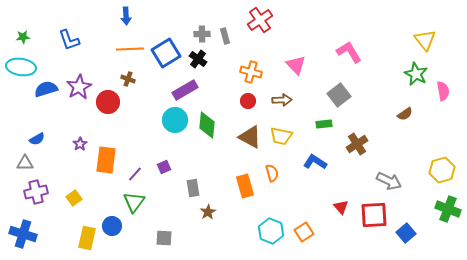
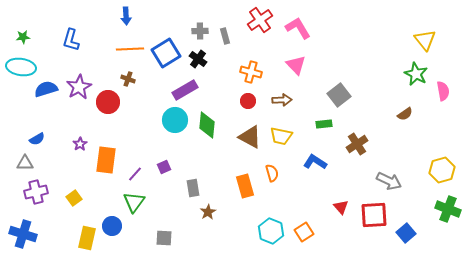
gray cross at (202, 34): moved 2 px left, 3 px up
blue L-shape at (69, 40): moved 2 px right; rotated 35 degrees clockwise
pink L-shape at (349, 52): moved 51 px left, 24 px up
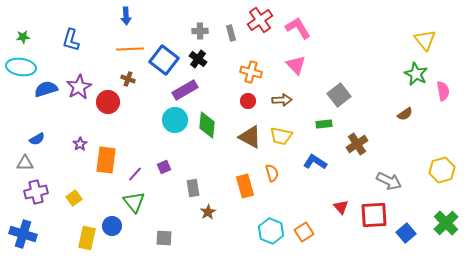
gray rectangle at (225, 36): moved 6 px right, 3 px up
blue square at (166, 53): moved 2 px left, 7 px down; rotated 20 degrees counterclockwise
green triangle at (134, 202): rotated 15 degrees counterclockwise
green cross at (448, 209): moved 2 px left, 14 px down; rotated 25 degrees clockwise
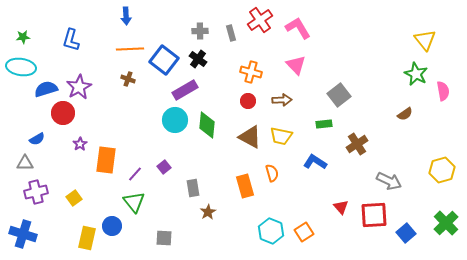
red circle at (108, 102): moved 45 px left, 11 px down
purple square at (164, 167): rotated 16 degrees counterclockwise
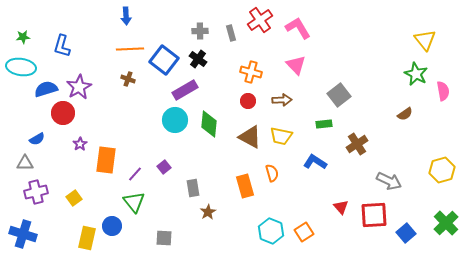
blue L-shape at (71, 40): moved 9 px left, 6 px down
green diamond at (207, 125): moved 2 px right, 1 px up
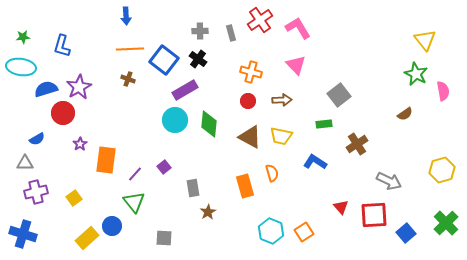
yellow rectangle at (87, 238): rotated 35 degrees clockwise
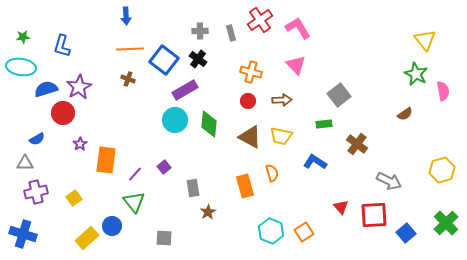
brown cross at (357, 144): rotated 20 degrees counterclockwise
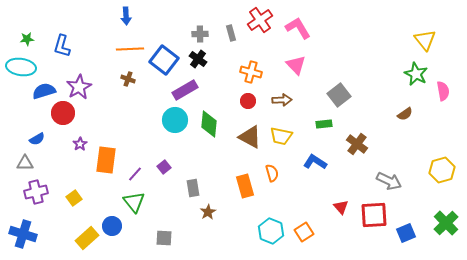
gray cross at (200, 31): moved 3 px down
green star at (23, 37): moved 4 px right, 2 px down
blue semicircle at (46, 89): moved 2 px left, 2 px down
blue square at (406, 233): rotated 18 degrees clockwise
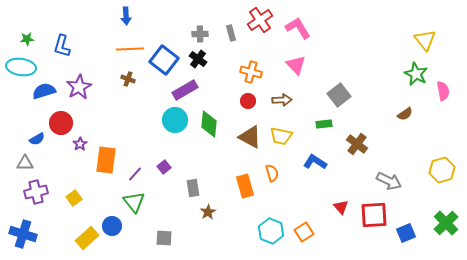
red circle at (63, 113): moved 2 px left, 10 px down
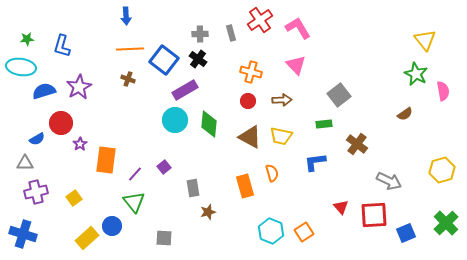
blue L-shape at (315, 162): rotated 40 degrees counterclockwise
brown star at (208, 212): rotated 14 degrees clockwise
